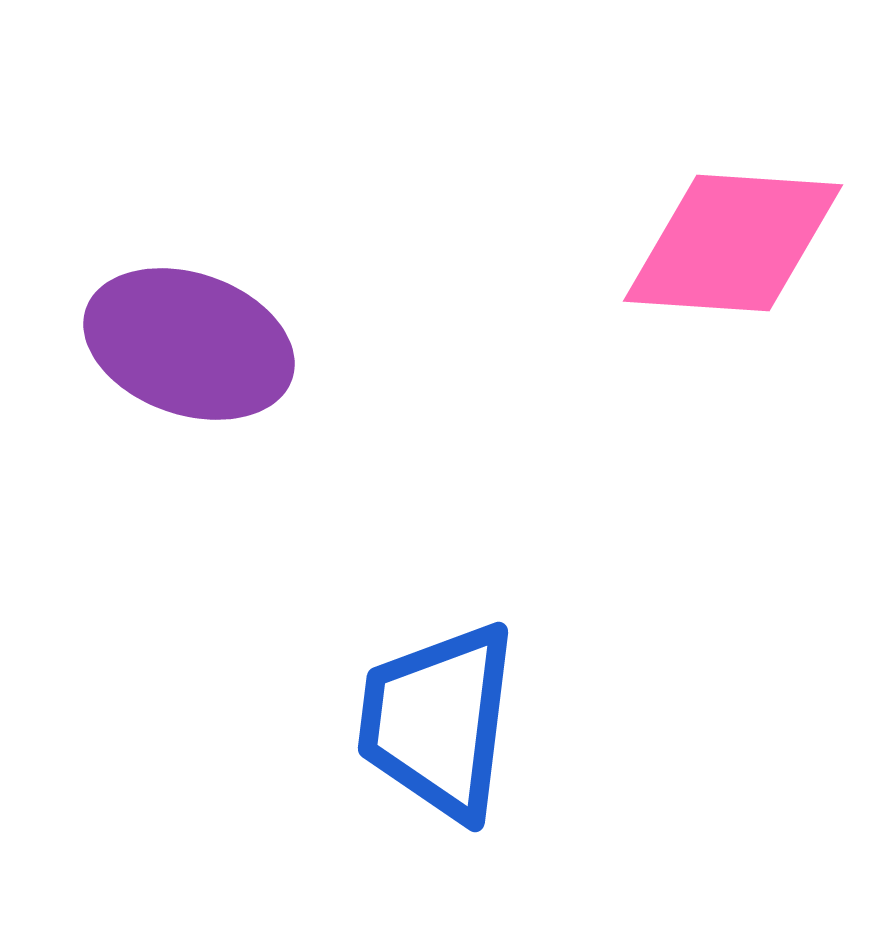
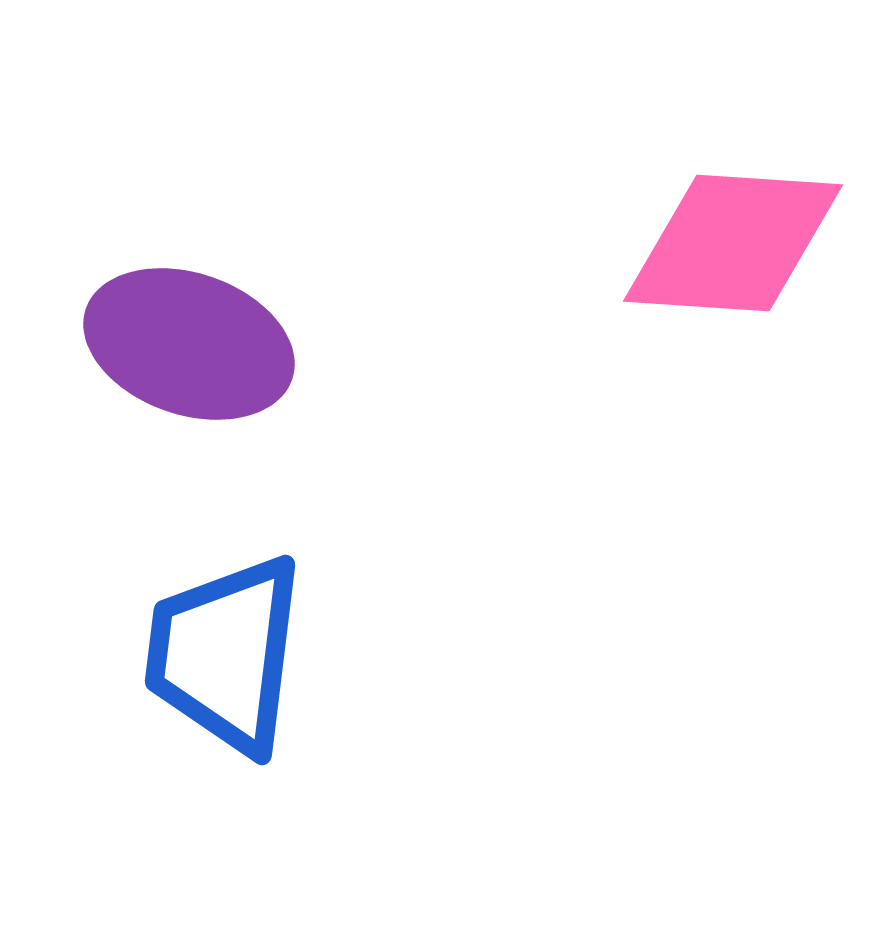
blue trapezoid: moved 213 px left, 67 px up
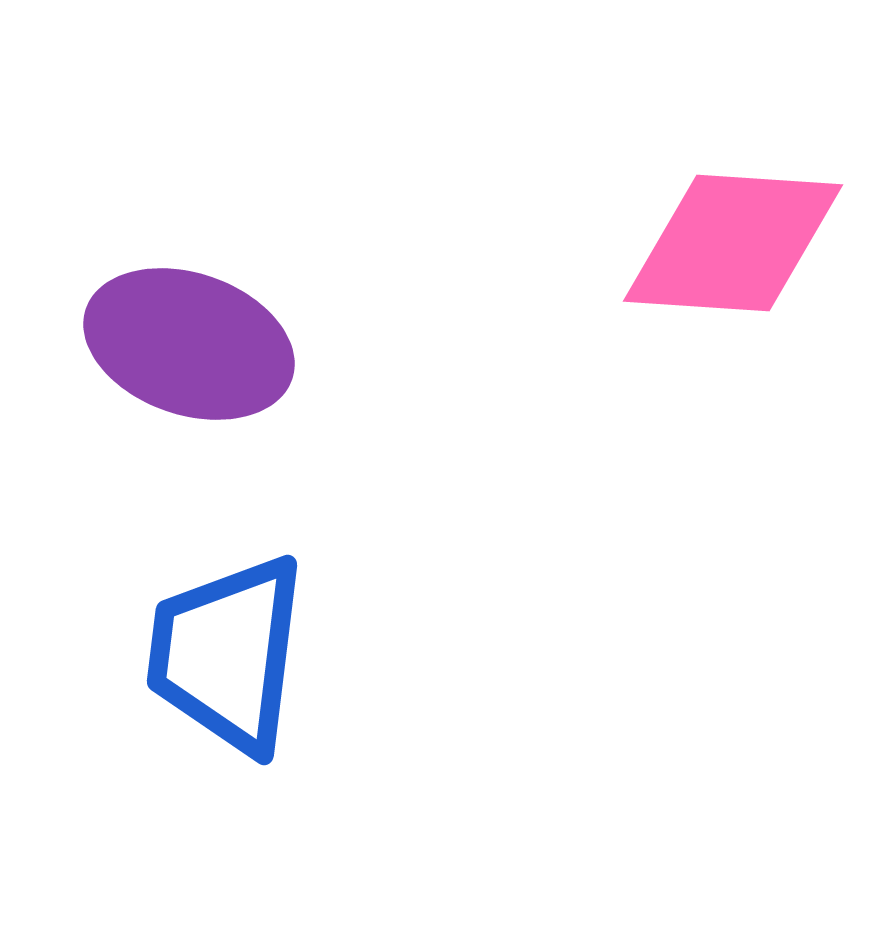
blue trapezoid: moved 2 px right
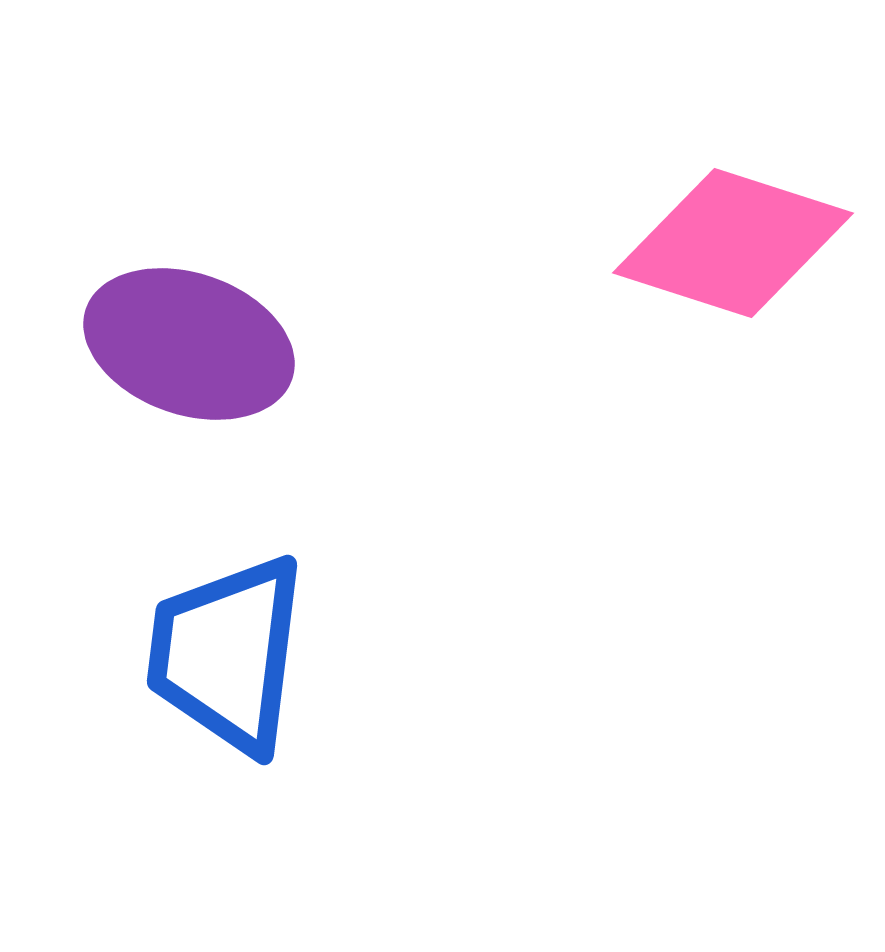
pink diamond: rotated 14 degrees clockwise
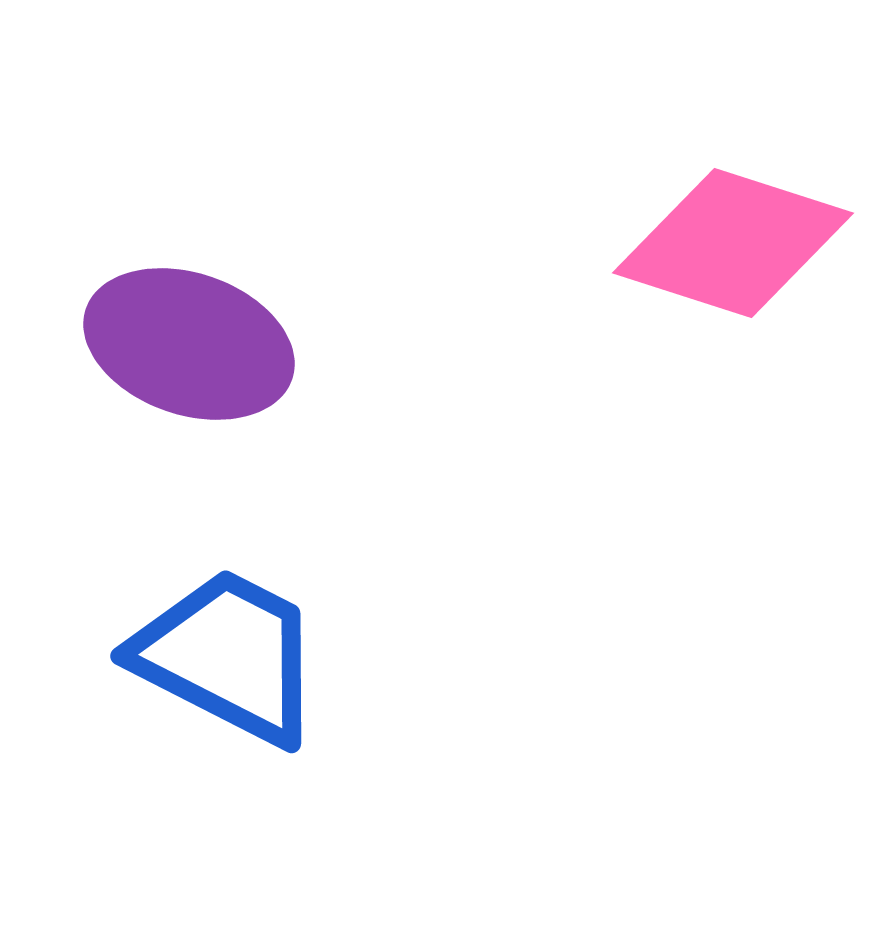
blue trapezoid: moved 1 px right, 2 px down; rotated 110 degrees clockwise
